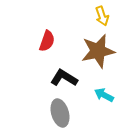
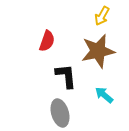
yellow arrow: rotated 48 degrees clockwise
black L-shape: moved 2 px right, 2 px up; rotated 52 degrees clockwise
cyan arrow: rotated 12 degrees clockwise
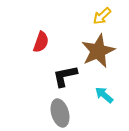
yellow arrow: rotated 18 degrees clockwise
red semicircle: moved 6 px left, 1 px down
brown star: rotated 12 degrees counterclockwise
black L-shape: moved 1 px left; rotated 96 degrees counterclockwise
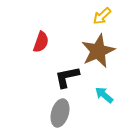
black L-shape: moved 2 px right, 1 px down
gray ellipse: rotated 32 degrees clockwise
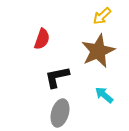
red semicircle: moved 1 px right, 3 px up
black L-shape: moved 10 px left
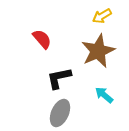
yellow arrow: rotated 12 degrees clockwise
red semicircle: rotated 60 degrees counterclockwise
black L-shape: moved 2 px right, 1 px down
gray ellipse: rotated 8 degrees clockwise
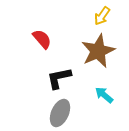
yellow arrow: rotated 24 degrees counterclockwise
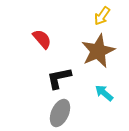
cyan arrow: moved 2 px up
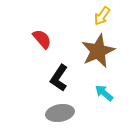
black L-shape: rotated 44 degrees counterclockwise
gray ellipse: rotated 56 degrees clockwise
